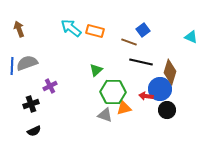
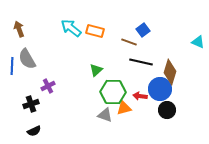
cyan triangle: moved 7 px right, 5 px down
gray semicircle: moved 4 px up; rotated 100 degrees counterclockwise
purple cross: moved 2 px left
red arrow: moved 6 px left
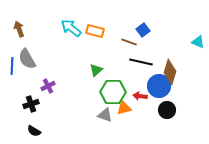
blue circle: moved 1 px left, 3 px up
black semicircle: rotated 56 degrees clockwise
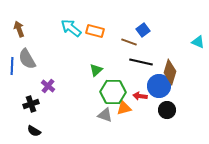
purple cross: rotated 24 degrees counterclockwise
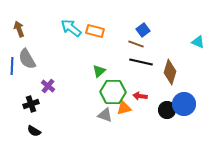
brown line: moved 7 px right, 2 px down
green triangle: moved 3 px right, 1 px down
blue circle: moved 25 px right, 18 px down
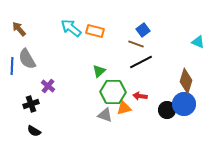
brown arrow: rotated 21 degrees counterclockwise
black line: rotated 40 degrees counterclockwise
brown diamond: moved 16 px right, 9 px down
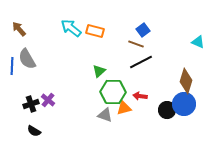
purple cross: moved 14 px down
